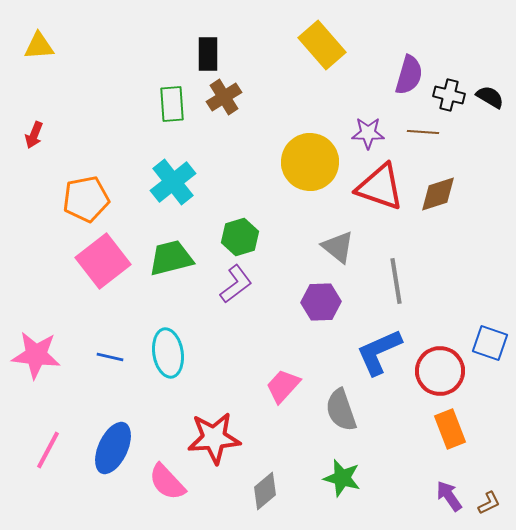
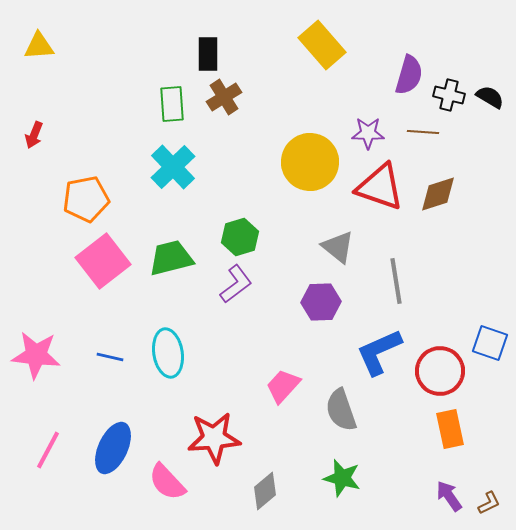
cyan cross: moved 15 px up; rotated 6 degrees counterclockwise
orange rectangle: rotated 9 degrees clockwise
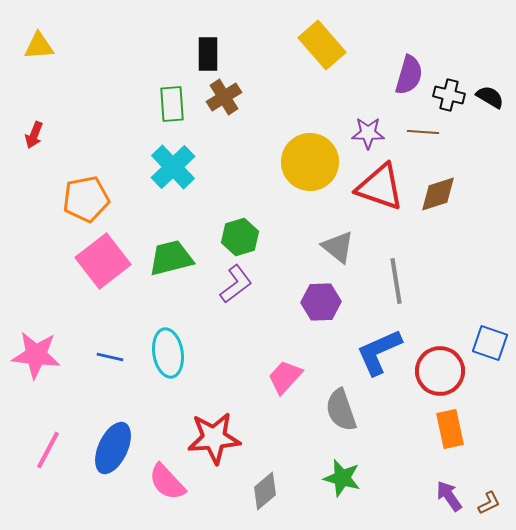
pink trapezoid: moved 2 px right, 9 px up
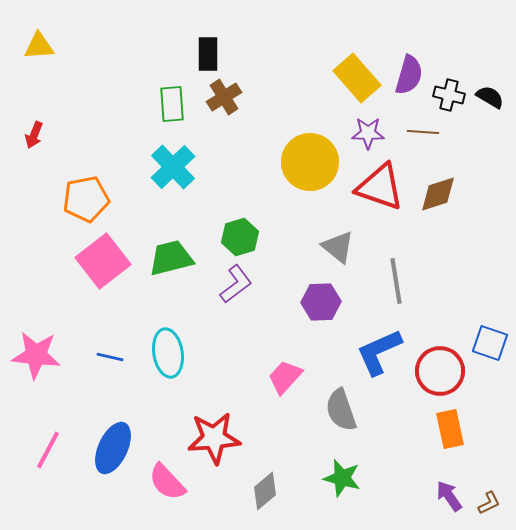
yellow rectangle: moved 35 px right, 33 px down
